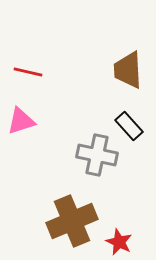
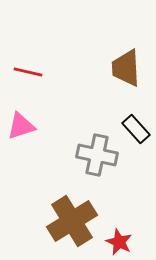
brown trapezoid: moved 2 px left, 2 px up
pink triangle: moved 5 px down
black rectangle: moved 7 px right, 3 px down
brown cross: rotated 9 degrees counterclockwise
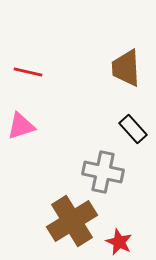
black rectangle: moved 3 px left
gray cross: moved 6 px right, 17 px down
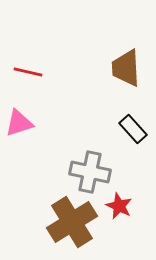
pink triangle: moved 2 px left, 3 px up
gray cross: moved 13 px left
brown cross: moved 1 px down
red star: moved 36 px up
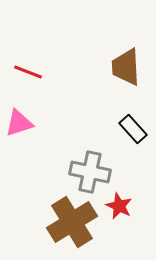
brown trapezoid: moved 1 px up
red line: rotated 8 degrees clockwise
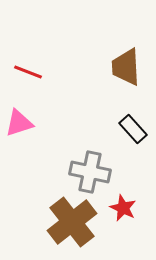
red star: moved 4 px right, 2 px down
brown cross: rotated 6 degrees counterclockwise
